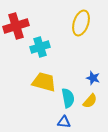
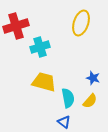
blue triangle: rotated 32 degrees clockwise
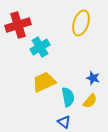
red cross: moved 2 px right, 1 px up
cyan cross: rotated 12 degrees counterclockwise
yellow trapezoid: rotated 40 degrees counterclockwise
cyan semicircle: moved 1 px up
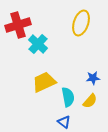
cyan cross: moved 2 px left, 3 px up; rotated 18 degrees counterclockwise
blue star: rotated 24 degrees counterclockwise
